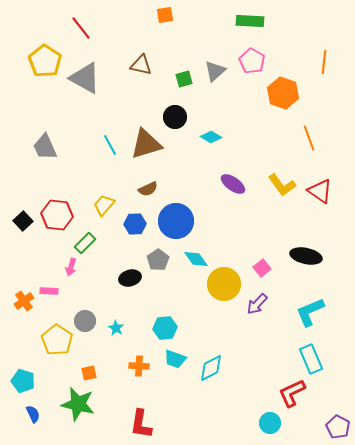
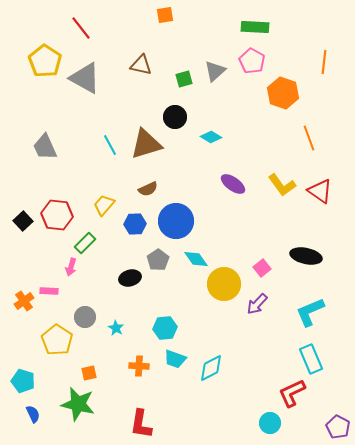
green rectangle at (250, 21): moved 5 px right, 6 px down
gray circle at (85, 321): moved 4 px up
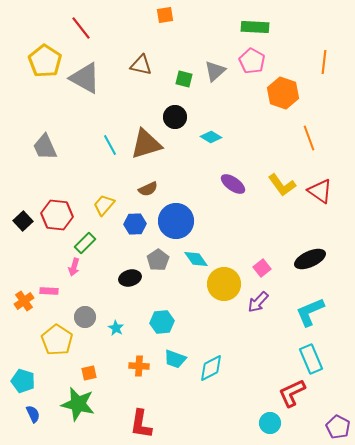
green square at (184, 79): rotated 30 degrees clockwise
black ellipse at (306, 256): moved 4 px right, 3 px down; rotated 36 degrees counterclockwise
pink arrow at (71, 267): moved 3 px right
purple arrow at (257, 304): moved 1 px right, 2 px up
cyan hexagon at (165, 328): moved 3 px left, 6 px up
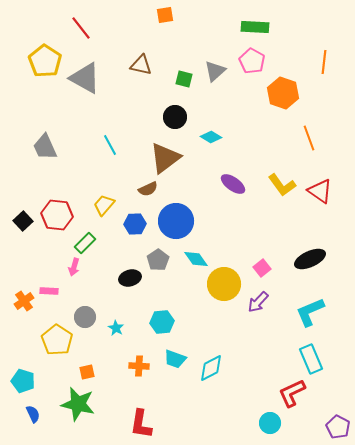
brown triangle at (146, 144): moved 19 px right, 14 px down; rotated 20 degrees counterclockwise
orange square at (89, 373): moved 2 px left, 1 px up
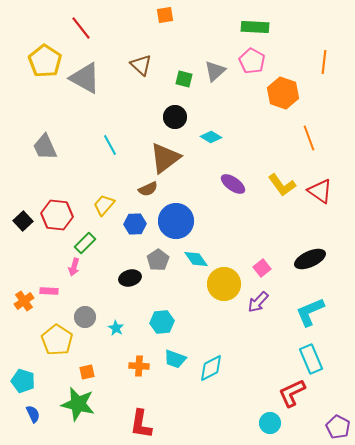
brown triangle at (141, 65): rotated 30 degrees clockwise
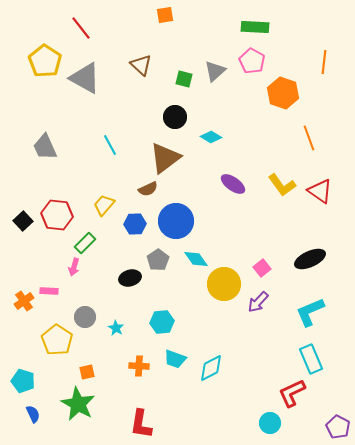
green star at (78, 404): rotated 16 degrees clockwise
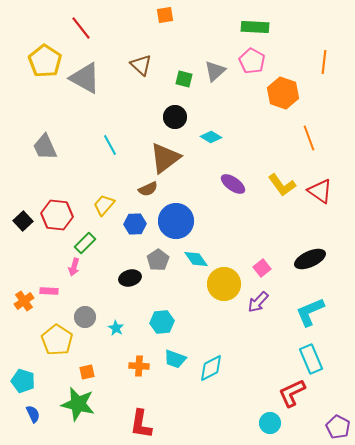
green star at (78, 404): rotated 16 degrees counterclockwise
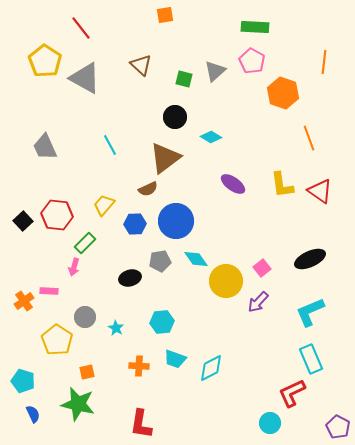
yellow L-shape at (282, 185): rotated 28 degrees clockwise
gray pentagon at (158, 260): moved 2 px right, 1 px down; rotated 25 degrees clockwise
yellow circle at (224, 284): moved 2 px right, 3 px up
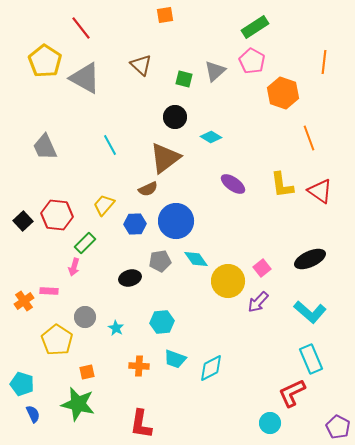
green rectangle at (255, 27): rotated 36 degrees counterclockwise
yellow circle at (226, 281): moved 2 px right
cyan L-shape at (310, 312): rotated 116 degrees counterclockwise
cyan pentagon at (23, 381): moved 1 px left, 3 px down
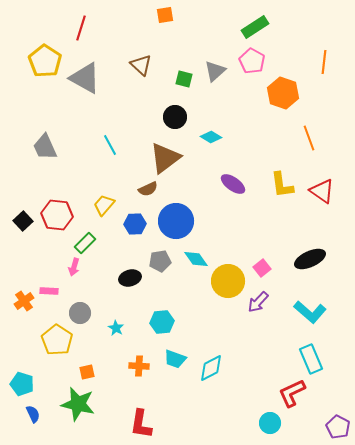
red line at (81, 28): rotated 55 degrees clockwise
red triangle at (320, 191): moved 2 px right
gray circle at (85, 317): moved 5 px left, 4 px up
